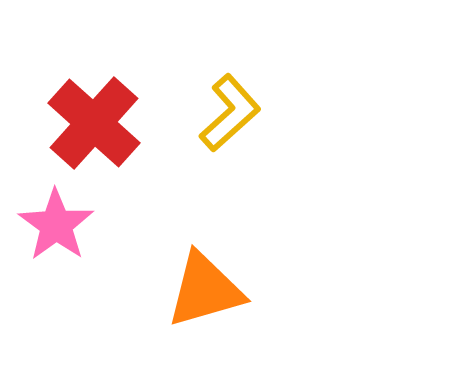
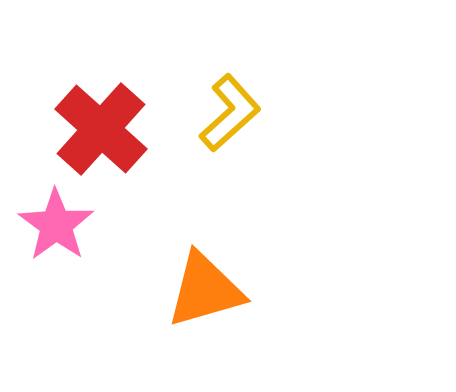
red cross: moved 7 px right, 6 px down
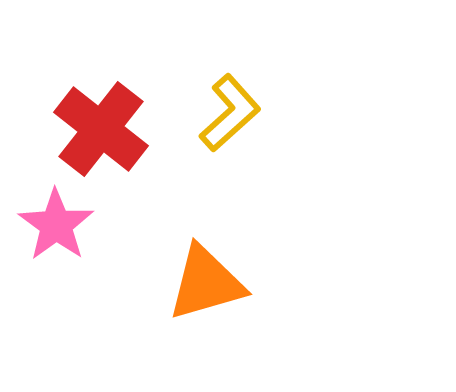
red cross: rotated 4 degrees counterclockwise
orange triangle: moved 1 px right, 7 px up
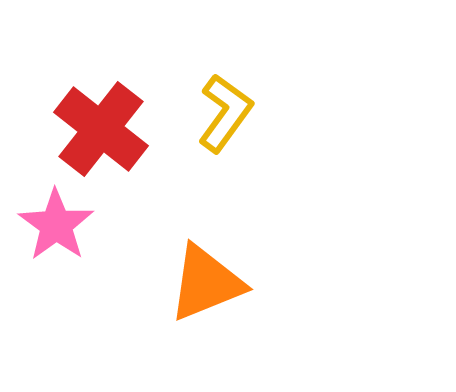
yellow L-shape: moved 5 px left; rotated 12 degrees counterclockwise
orange triangle: rotated 6 degrees counterclockwise
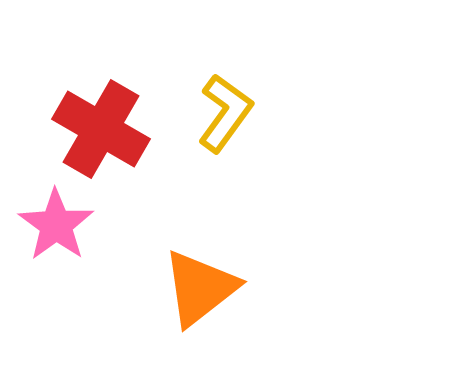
red cross: rotated 8 degrees counterclockwise
orange triangle: moved 6 px left, 5 px down; rotated 16 degrees counterclockwise
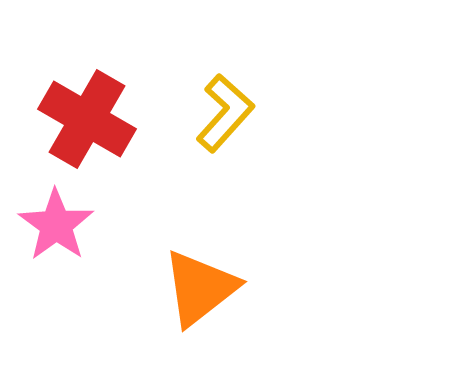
yellow L-shape: rotated 6 degrees clockwise
red cross: moved 14 px left, 10 px up
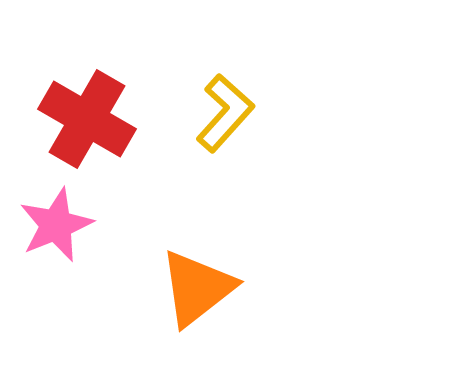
pink star: rotated 14 degrees clockwise
orange triangle: moved 3 px left
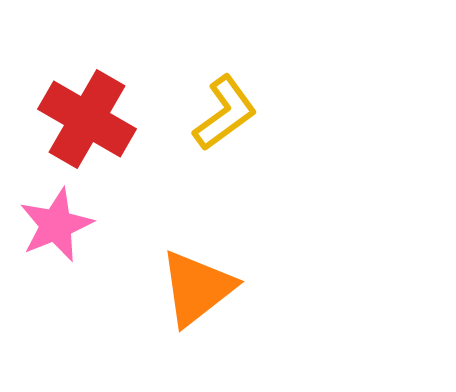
yellow L-shape: rotated 12 degrees clockwise
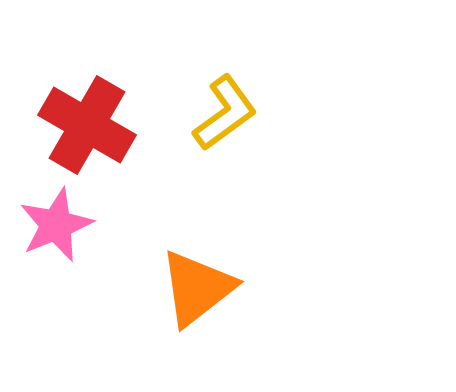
red cross: moved 6 px down
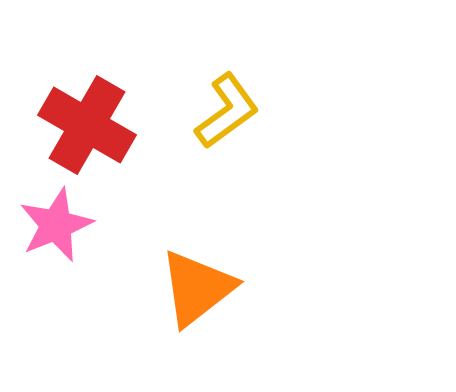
yellow L-shape: moved 2 px right, 2 px up
